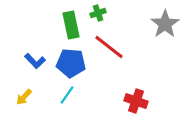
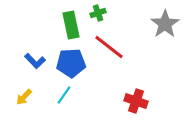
blue pentagon: rotated 8 degrees counterclockwise
cyan line: moved 3 px left
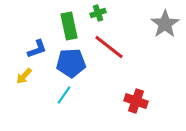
green rectangle: moved 2 px left, 1 px down
blue L-shape: moved 2 px right, 12 px up; rotated 65 degrees counterclockwise
yellow arrow: moved 21 px up
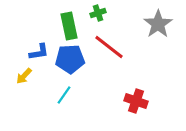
gray star: moved 7 px left
blue L-shape: moved 2 px right, 3 px down; rotated 10 degrees clockwise
blue pentagon: moved 1 px left, 4 px up
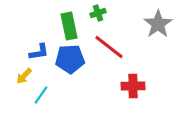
cyan line: moved 23 px left
red cross: moved 3 px left, 15 px up; rotated 20 degrees counterclockwise
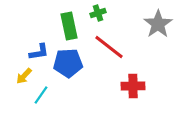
blue pentagon: moved 2 px left, 4 px down
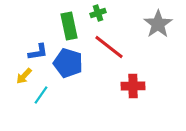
blue L-shape: moved 1 px left
blue pentagon: rotated 20 degrees clockwise
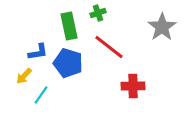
gray star: moved 4 px right, 3 px down
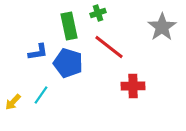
yellow arrow: moved 11 px left, 26 px down
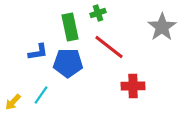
green rectangle: moved 1 px right, 1 px down
blue pentagon: rotated 16 degrees counterclockwise
